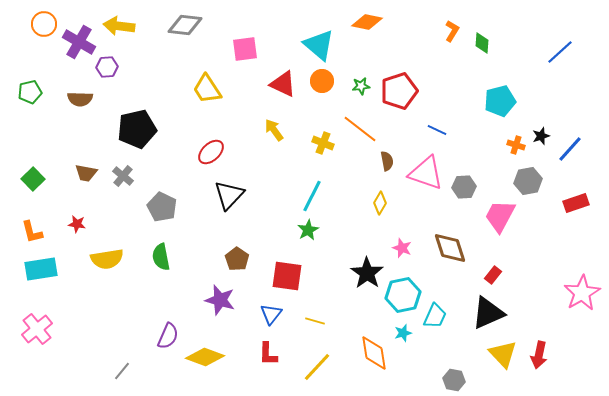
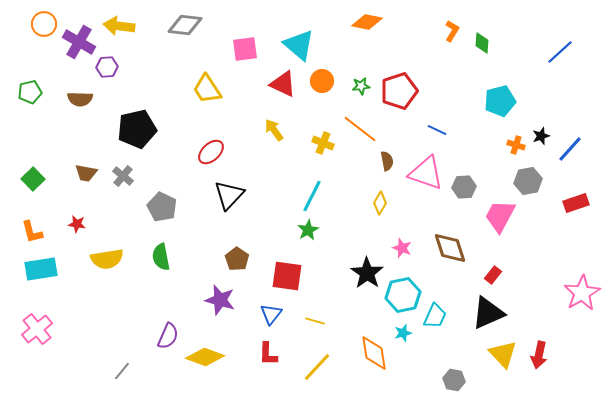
cyan triangle at (319, 45): moved 20 px left
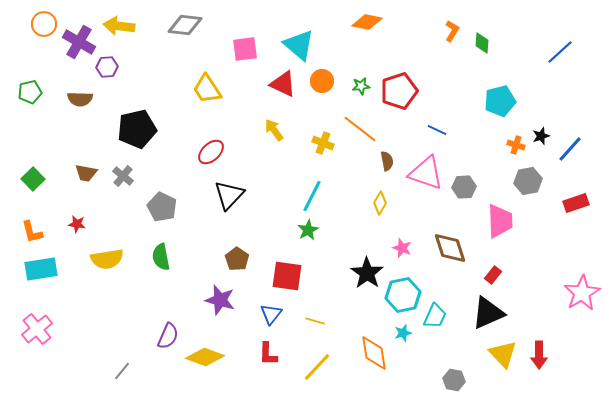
pink trapezoid at (500, 216): moved 5 px down; rotated 150 degrees clockwise
red arrow at (539, 355): rotated 12 degrees counterclockwise
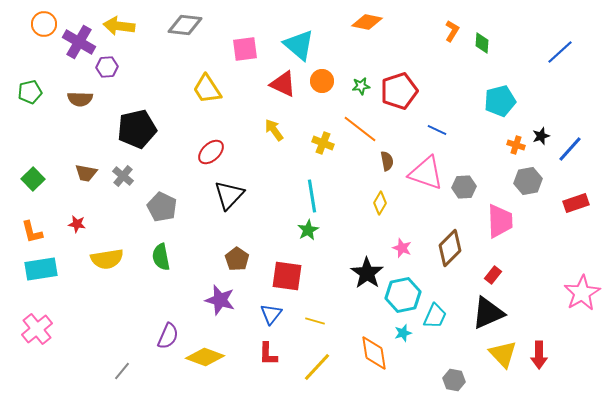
cyan line at (312, 196): rotated 36 degrees counterclockwise
brown diamond at (450, 248): rotated 63 degrees clockwise
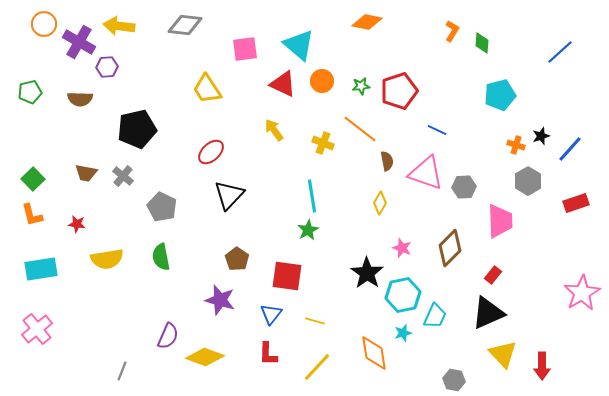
cyan pentagon at (500, 101): moved 6 px up
gray hexagon at (528, 181): rotated 20 degrees counterclockwise
orange L-shape at (32, 232): moved 17 px up
red arrow at (539, 355): moved 3 px right, 11 px down
gray line at (122, 371): rotated 18 degrees counterclockwise
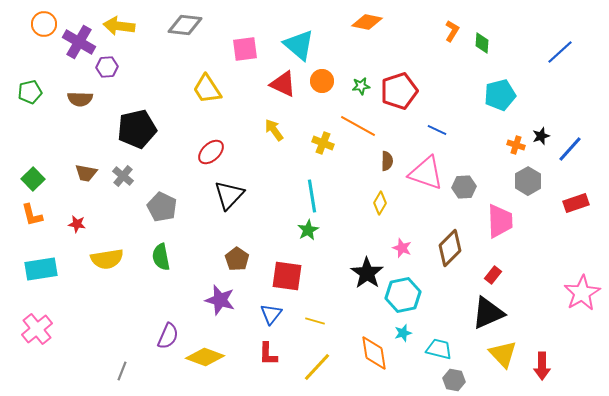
orange line at (360, 129): moved 2 px left, 3 px up; rotated 9 degrees counterclockwise
brown semicircle at (387, 161): rotated 12 degrees clockwise
cyan trapezoid at (435, 316): moved 4 px right, 33 px down; rotated 100 degrees counterclockwise
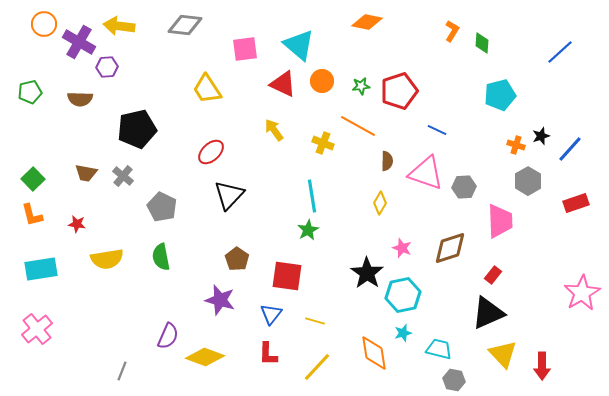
brown diamond at (450, 248): rotated 27 degrees clockwise
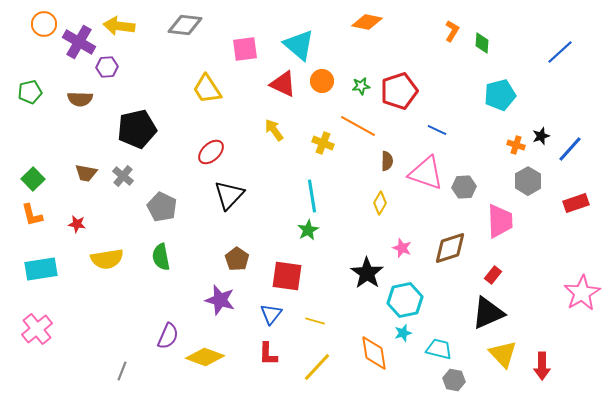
cyan hexagon at (403, 295): moved 2 px right, 5 px down
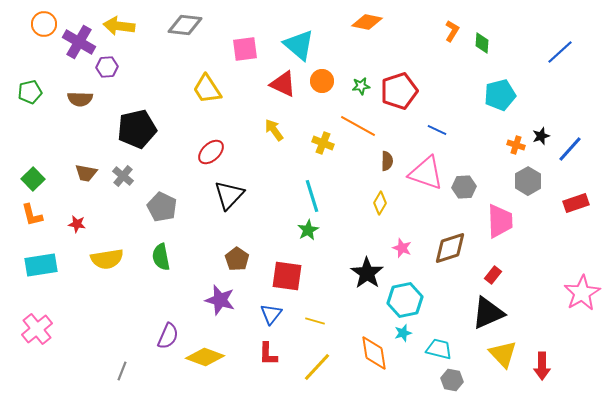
cyan line at (312, 196): rotated 8 degrees counterclockwise
cyan rectangle at (41, 269): moved 4 px up
gray hexagon at (454, 380): moved 2 px left
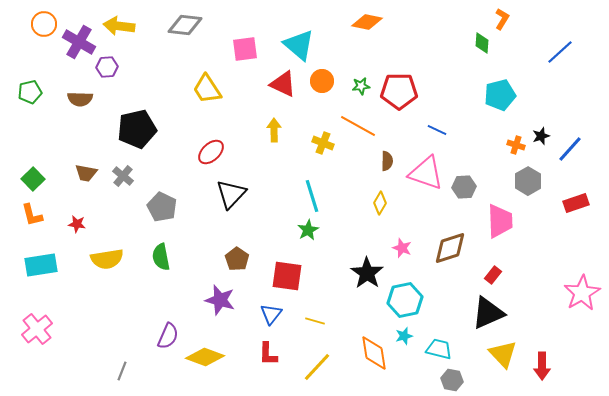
orange L-shape at (452, 31): moved 50 px right, 12 px up
red pentagon at (399, 91): rotated 18 degrees clockwise
yellow arrow at (274, 130): rotated 35 degrees clockwise
black triangle at (229, 195): moved 2 px right, 1 px up
cyan star at (403, 333): moved 1 px right, 3 px down
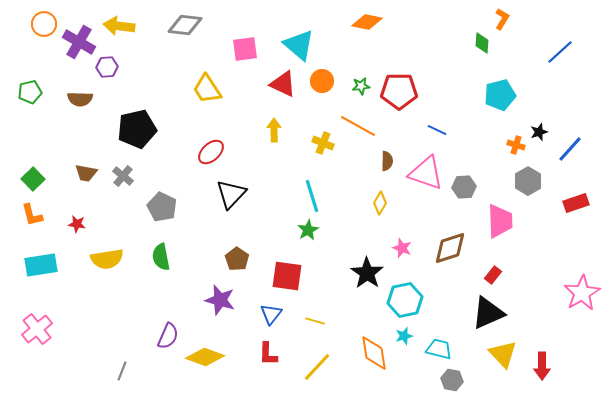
black star at (541, 136): moved 2 px left, 4 px up
